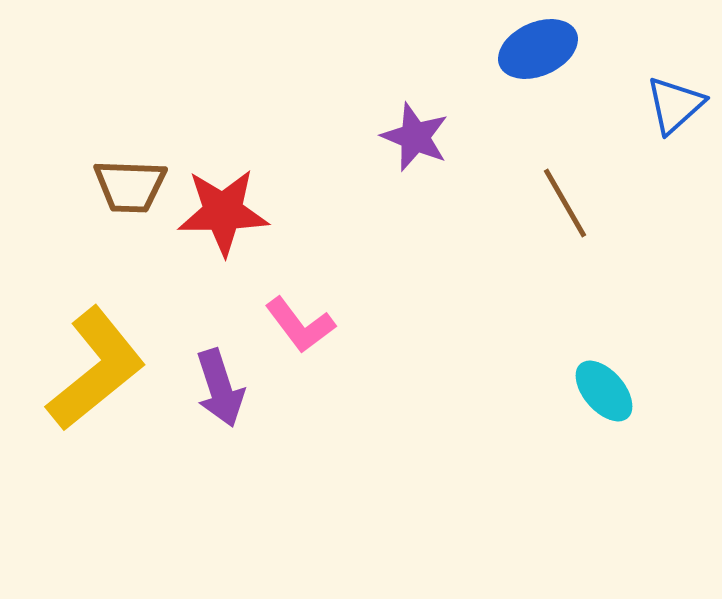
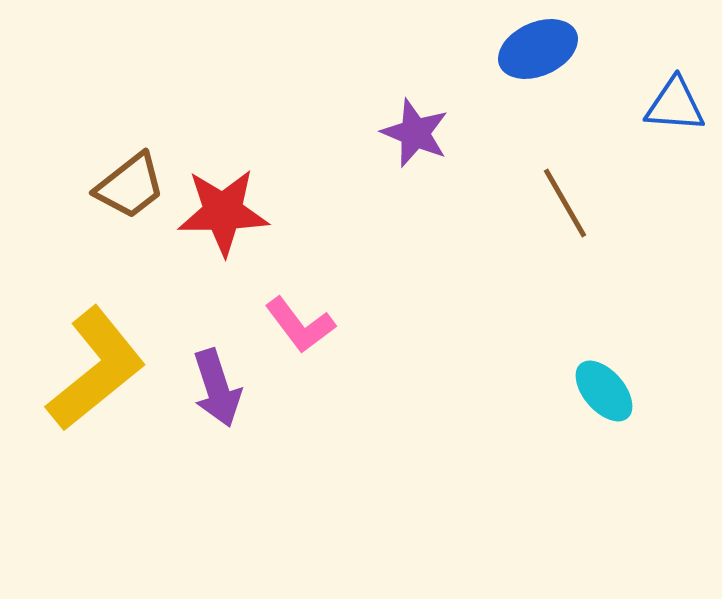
blue triangle: rotated 46 degrees clockwise
purple star: moved 4 px up
brown trapezoid: rotated 40 degrees counterclockwise
purple arrow: moved 3 px left
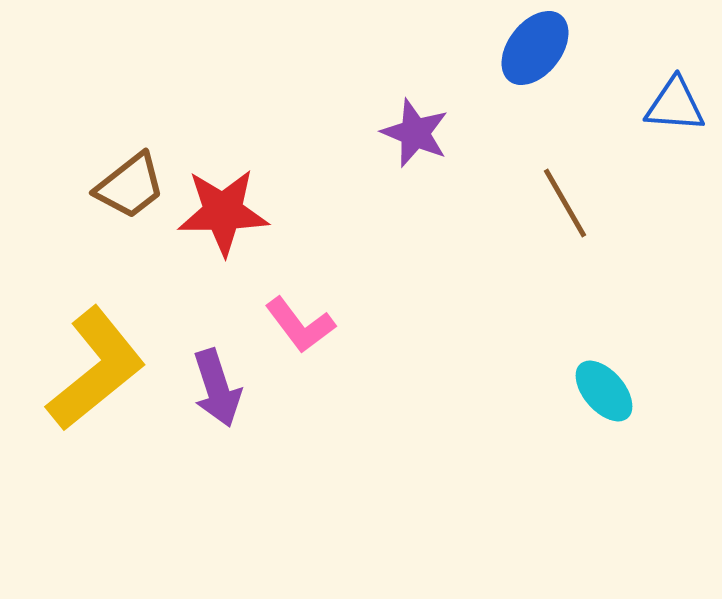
blue ellipse: moved 3 px left, 1 px up; rotated 28 degrees counterclockwise
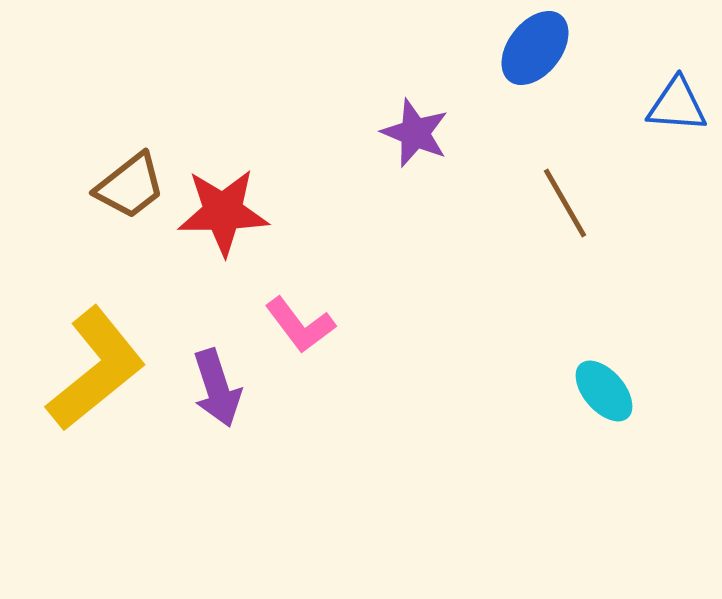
blue triangle: moved 2 px right
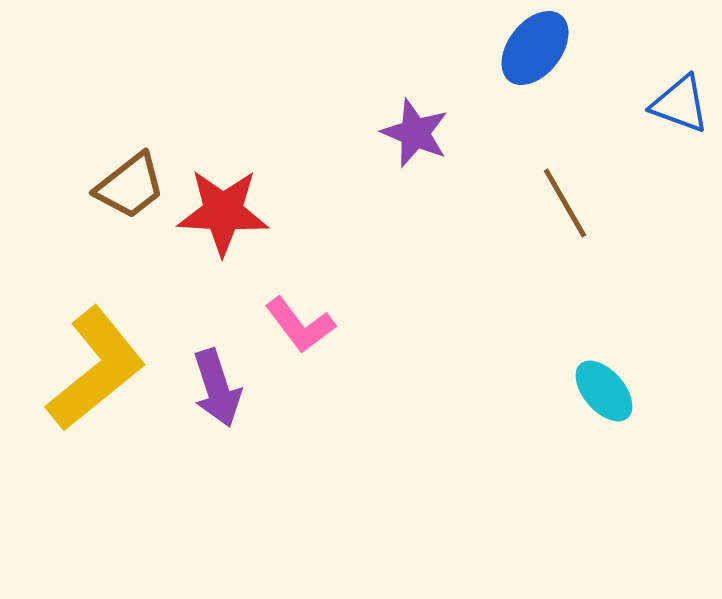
blue triangle: moved 3 px right, 1 px up; rotated 16 degrees clockwise
red star: rotated 4 degrees clockwise
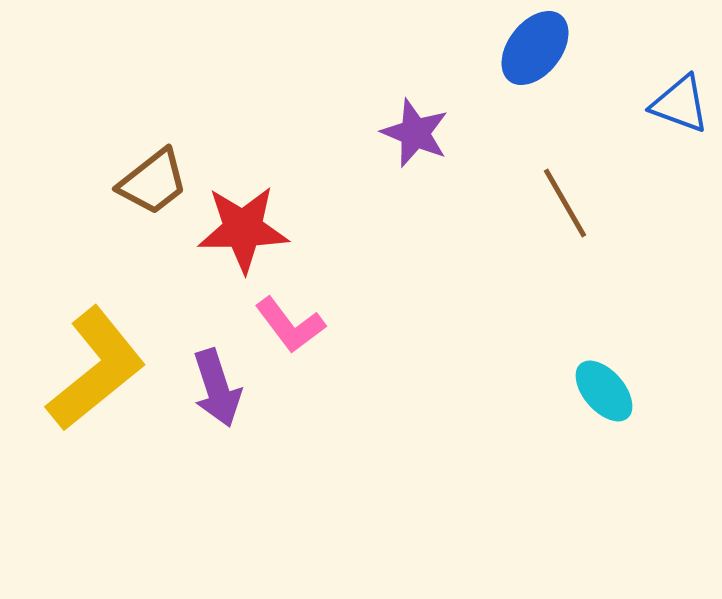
brown trapezoid: moved 23 px right, 4 px up
red star: moved 20 px right, 17 px down; rotated 4 degrees counterclockwise
pink L-shape: moved 10 px left
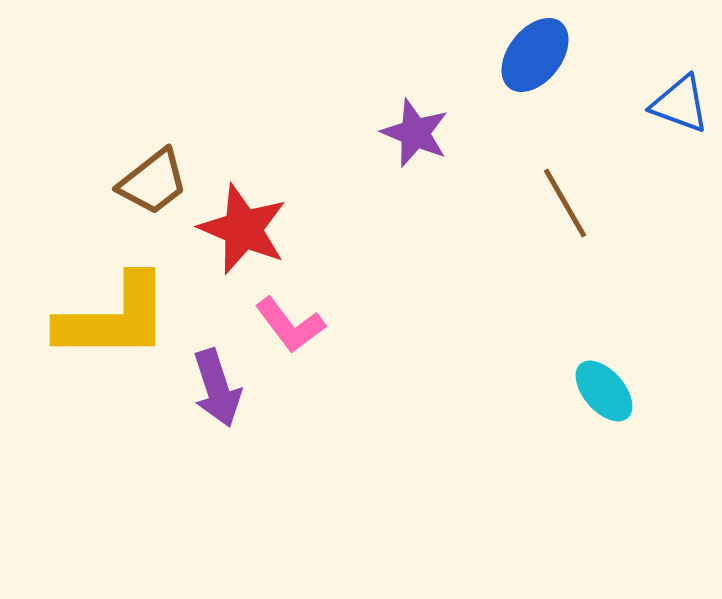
blue ellipse: moved 7 px down
red star: rotated 24 degrees clockwise
yellow L-shape: moved 18 px right, 51 px up; rotated 39 degrees clockwise
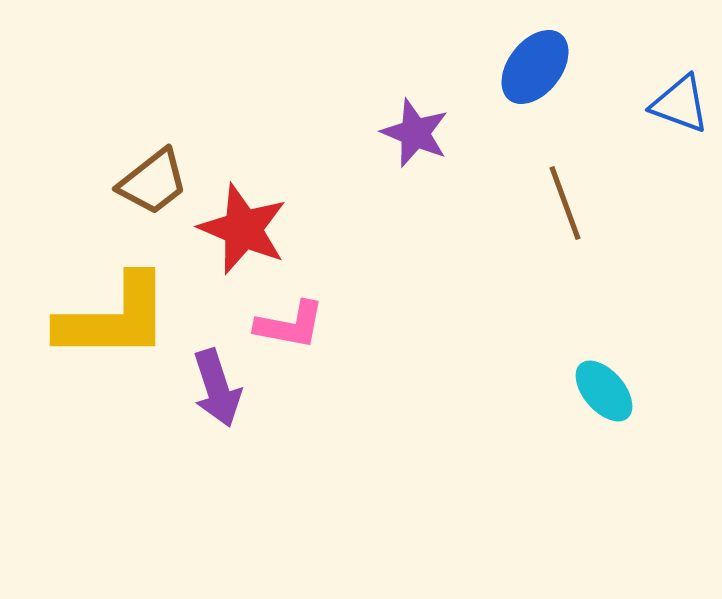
blue ellipse: moved 12 px down
brown line: rotated 10 degrees clockwise
pink L-shape: rotated 42 degrees counterclockwise
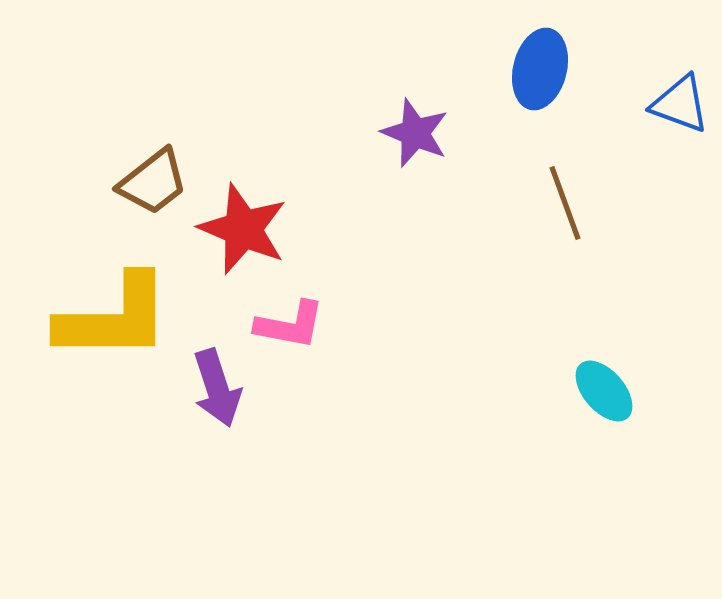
blue ellipse: moved 5 px right, 2 px down; rotated 24 degrees counterclockwise
